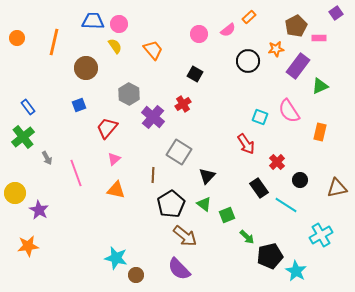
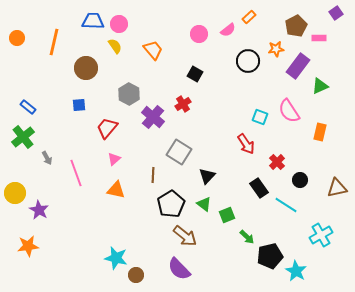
blue square at (79, 105): rotated 16 degrees clockwise
blue rectangle at (28, 107): rotated 14 degrees counterclockwise
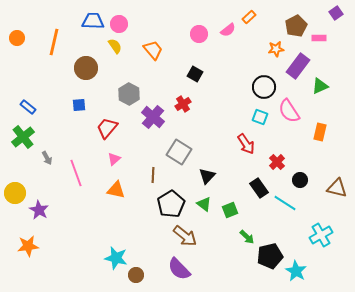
black circle at (248, 61): moved 16 px right, 26 px down
brown triangle at (337, 188): rotated 25 degrees clockwise
cyan line at (286, 205): moved 1 px left, 2 px up
green square at (227, 215): moved 3 px right, 5 px up
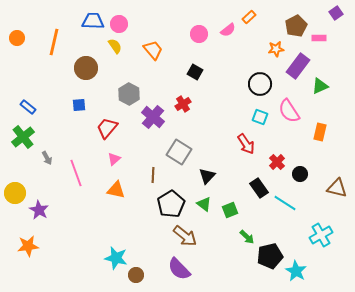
black square at (195, 74): moved 2 px up
black circle at (264, 87): moved 4 px left, 3 px up
black circle at (300, 180): moved 6 px up
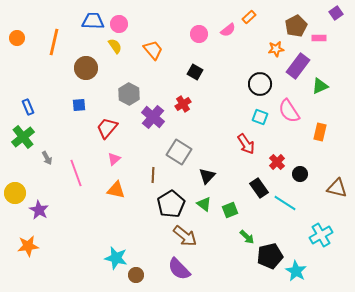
blue rectangle at (28, 107): rotated 28 degrees clockwise
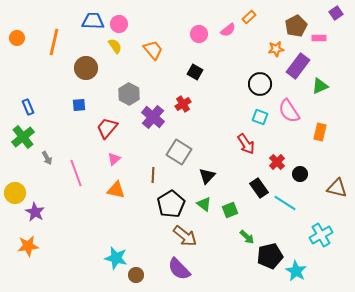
purple star at (39, 210): moved 4 px left, 2 px down
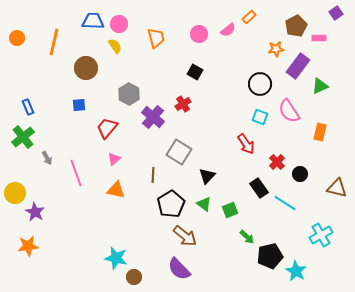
orange trapezoid at (153, 50): moved 3 px right, 12 px up; rotated 25 degrees clockwise
brown circle at (136, 275): moved 2 px left, 2 px down
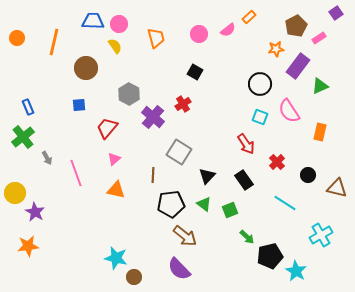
pink rectangle at (319, 38): rotated 32 degrees counterclockwise
black circle at (300, 174): moved 8 px right, 1 px down
black rectangle at (259, 188): moved 15 px left, 8 px up
black pentagon at (171, 204): rotated 24 degrees clockwise
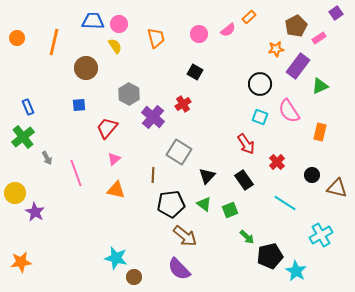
black circle at (308, 175): moved 4 px right
orange star at (28, 246): moved 7 px left, 16 px down
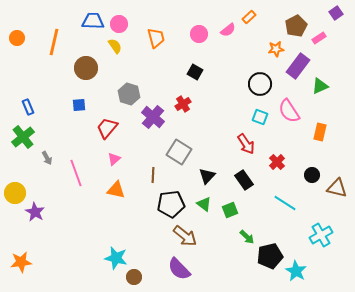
gray hexagon at (129, 94): rotated 10 degrees counterclockwise
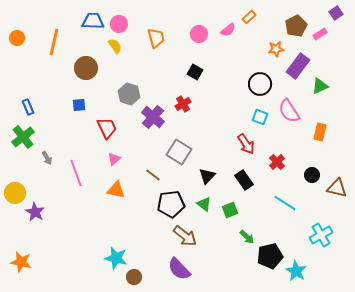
pink rectangle at (319, 38): moved 1 px right, 4 px up
red trapezoid at (107, 128): rotated 115 degrees clockwise
brown line at (153, 175): rotated 56 degrees counterclockwise
orange star at (21, 262): rotated 20 degrees clockwise
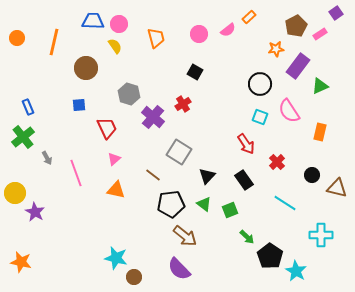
cyan cross at (321, 235): rotated 30 degrees clockwise
black pentagon at (270, 256): rotated 25 degrees counterclockwise
